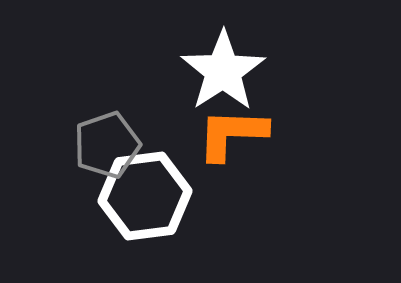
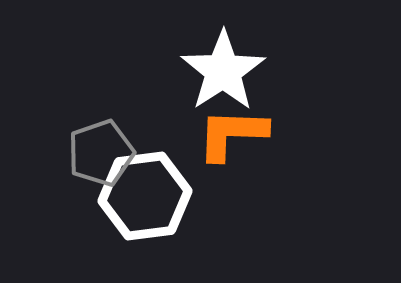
gray pentagon: moved 6 px left, 8 px down
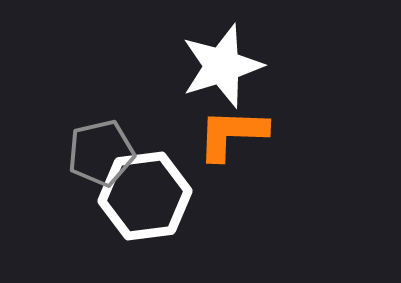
white star: moved 1 px left, 5 px up; rotated 16 degrees clockwise
gray pentagon: rotated 6 degrees clockwise
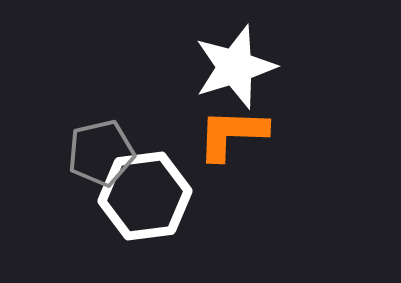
white star: moved 13 px right, 1 px down
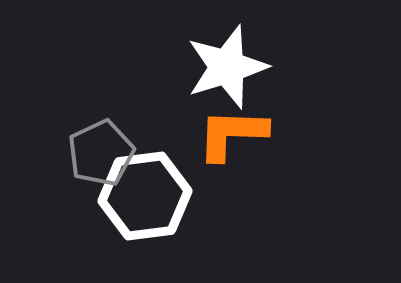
white star: moved 8 px left
gray pentagon: rotated 12 degrees counterclockwise
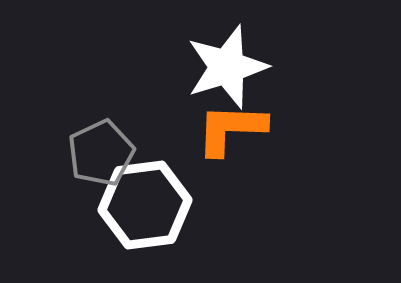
orange L-shape: moved 1 px left, 5 px up
white hexagon: moved 9 px down
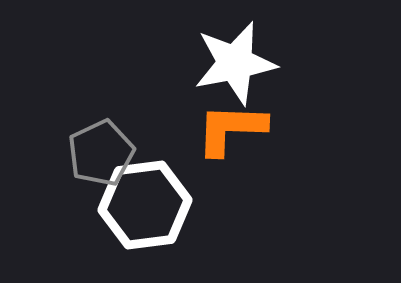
white star: moved 8 px right, 4 px up; rotated 6 degrees clockwise
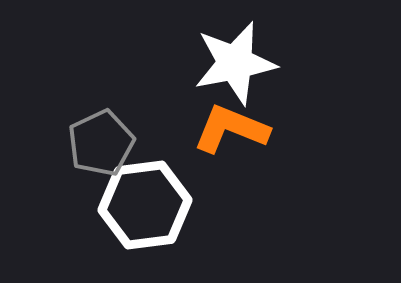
orange L-shape: rotated 20 degrees clockwise
gray pentagon: moved 10 px up
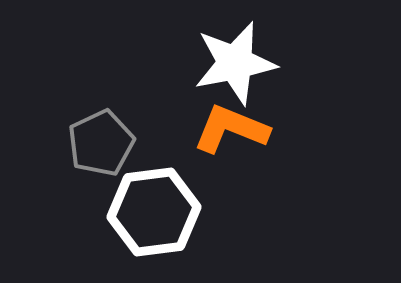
white hexagon: moved 9 px right, 7 px down
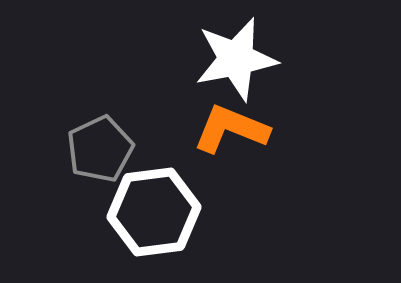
white star: moved 1 px right, 4 px up
gray pentagon: moved 1 px left, 6 px down
